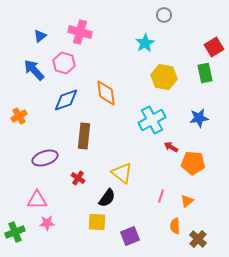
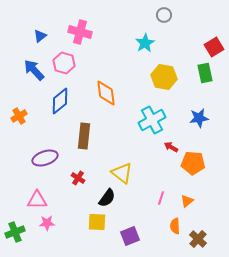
blue diamond: moved 6 px left, 1 px down; rotated 20 degrees counterclockwise
pink line: moved 2 px down
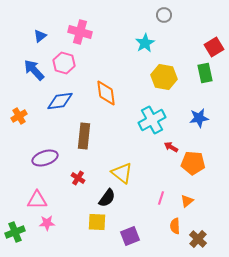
blue diamond: rotated 32 degrees clockwise
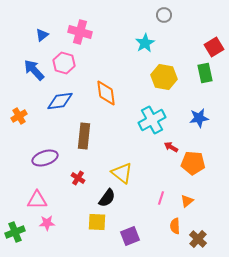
blue triangle: moved 2 px right, 1 px up
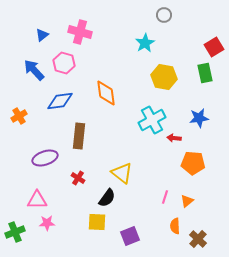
brown rectangle: moved 5 px left
red arrow: moved 3 px right, 9 px up; rotated 24 degrees counterclockwise
pink line: moved 4 px right, 1 px up
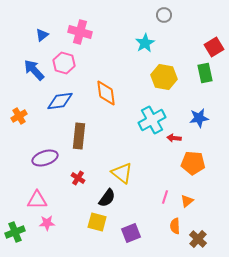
yellow square: rotated 12 degrees clockwise
purple square: moved 1 px right, 3 px up
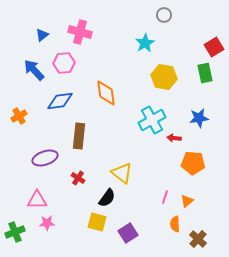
pink hexagon: rotated 20 degrees counterclockwise
orange semicircle: moved 2 px up
purple square: moved 3 px left; rotated 12 degrees counterclockwise
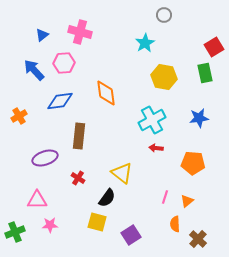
red arrow: moved 18 px left, 10 px down
pink star: moved 3 px right, 2 px down
purple square: moved 3 px right, 2 px down
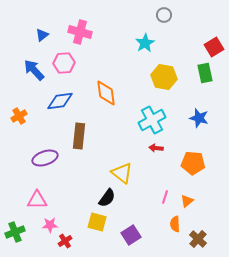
blue star: rotated 24 degrees clockwise
red cross: moved 13 px left, 63 px down; rotated 24 degrees clockwise
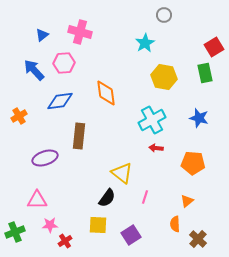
pink line: moved 20 px left
yellow square: moved 1 px right, 3 px down; rotated 12 degrees counterclockwise
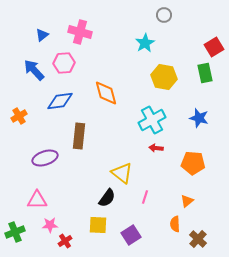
orange diamond: rotated 8 degrees counterclockwise
